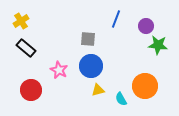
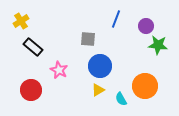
black rectangle: moved 7 px right, 1 px up
blue circle: moved 9 px right
yellow triangle: rotated 16 degrees counterclockwise
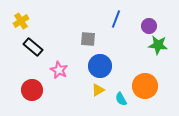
purple circle: moved 3 px right
red circle: moved 1 px right
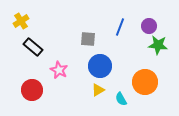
blue line: moved 4 px right, 8 px down
orange circle: moved 4 px up
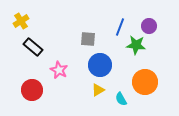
green star: moved 22 px left
blue circle: moved 1 px up
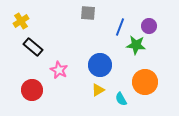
gray square: moved 26 px up
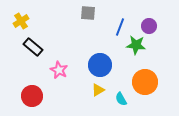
red circle: moved 6 px down
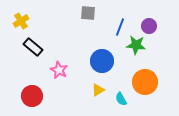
blue circle: moved 2 px right, 4 px up
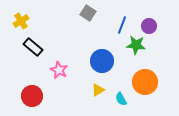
gray square: rotated 28 degrees clockwise
blue line: moved 2 px right, 2 px up
